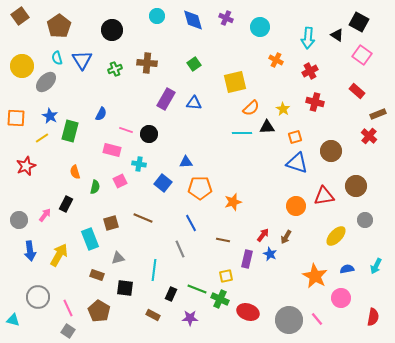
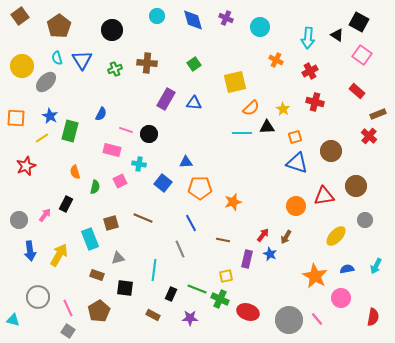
brown pentagon at (99, 311): rotated 10 degrees clockwise
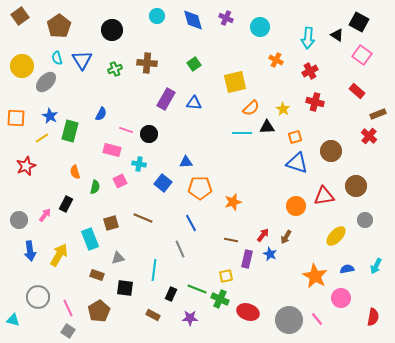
brown line at (223, 240): moved 8 px right
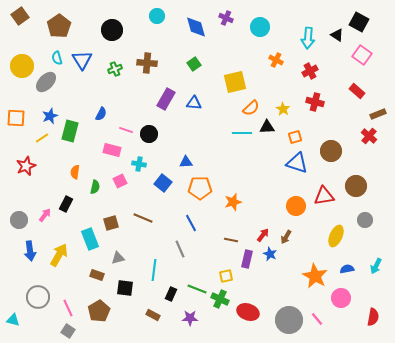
blue diamond at (193, 20): moved 3 px right, 7 px down
blue star at (50, 116): rotated 21 degrees clockwise
orange semicircle at (75, 172): rotated 24 degrees clockwise
yellow ellipse at (336, 236): rotated 20 degrees counterclockwise
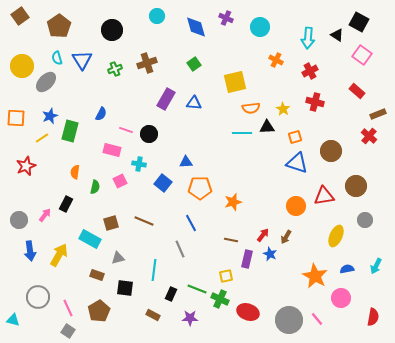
brown cross at (147, 63): rotated 24 degrees counterclockwise
orange semicircle at (251, 108): rotated 36 degrees clockwise
brown line at (143, 218): moved 1 px right, 3 px down
cyan rectangle at (90, 239): rotated 40 degrees counterclockwise
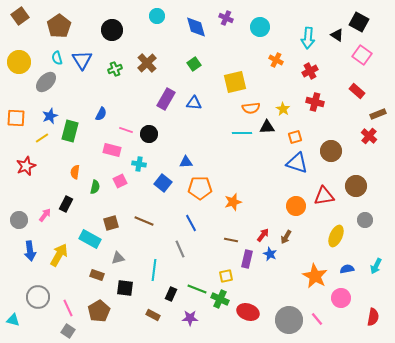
brown cross at (147, 63): rotated 24 degrees counterclockwise
yellow circle at (22, 66): moved 3 px left, 4 px up
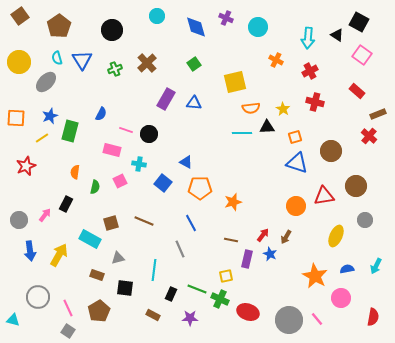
cyan circle at (260, 27): moved 2 px left
blue triangle at (186, 162): rotated 32 degrees clockwise
